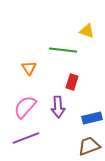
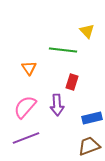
yellow triangle: rotated 28 degrees clockwise
purple arrow: moved 1 px left, 2 px up
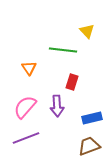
purple arrow: moved 1 px down
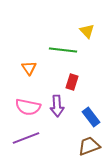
pink semicircle: moved 3 px right; rotated 120 degrees counterclockwise
blue rectangle: moved 1 px left, 1 px up; rotated 66 degrees clockwise
